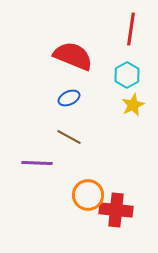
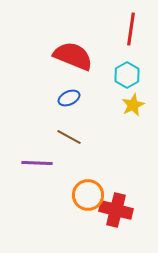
red cross: rotated 8 degrees clockwise
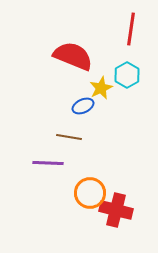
blue ellipse: moved 14 px right, 8 px down
yellow star: moved 32 px left, 17 px up
brown line: rotated 20 degrees counterclockwise
purple line: moved 11 px right
orange circle: moved 2 px right, 2 px up
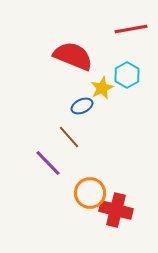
red line: rotated 72 degrees clockwise
yellow star: moved 1 px right
blue ellipse: moved 1 px left
brown line: rotated 40 degrees clockwise
purple line: rotated 44 degrees clockwise
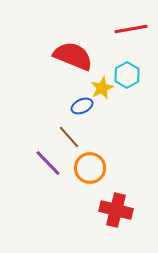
orange circle: moved 25 px up
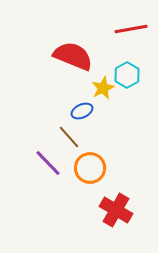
yellow star: moved 1 px right
blue ellipse: moved 5 px down
red cross: rotated 16 degrees clockwise
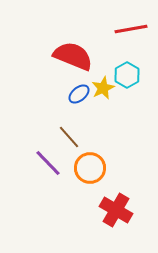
blue ellipse: moved 3 px left, 17 px up; rotated 15 degrees counterclockwise
